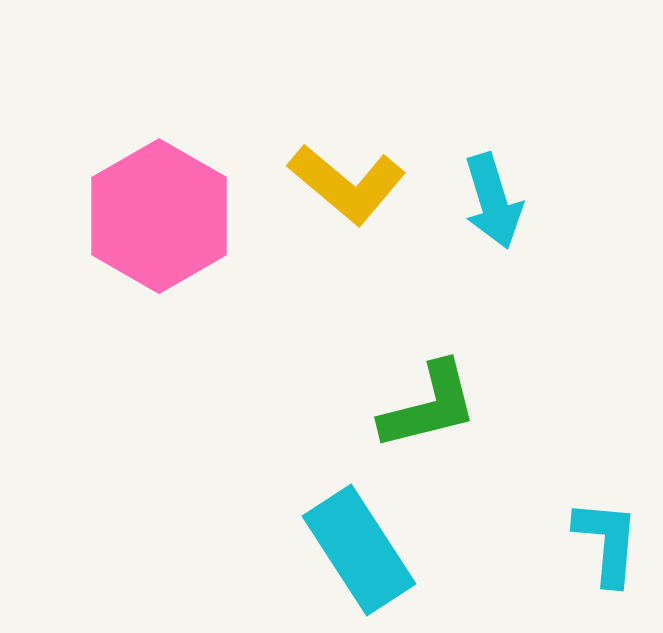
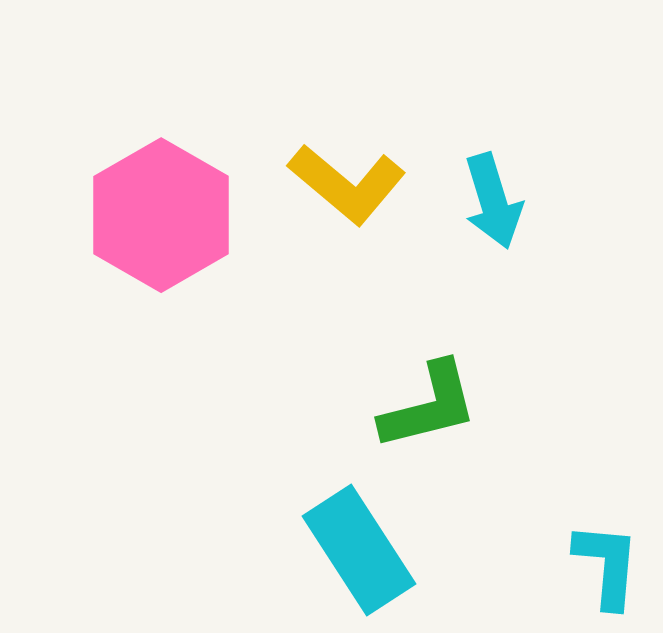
pink hexagon: moved 2 px right, 1 px up
cyan L-shape: moved 23 px down
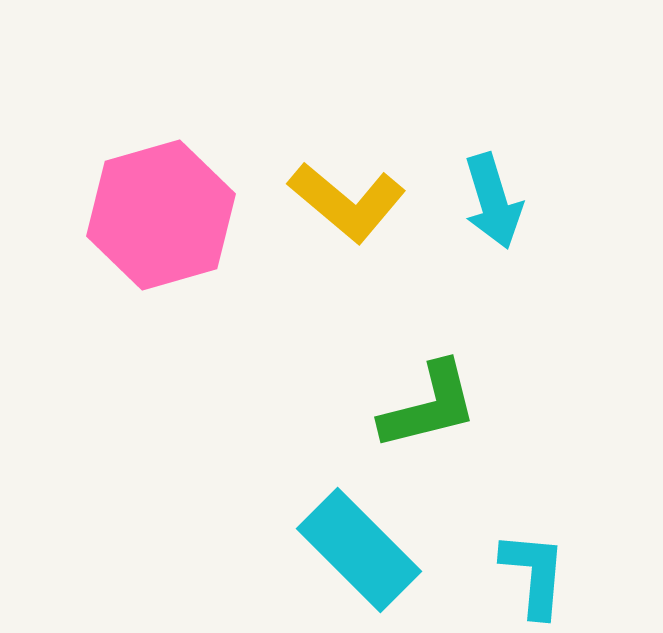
yellow L-shape: moved 18 px down
pink hexagon: rotated 14 degrees clockwise
cyan rectangle: rotated 12 degrees counterclockwise
cyan L-shape: moved 73 px left, 9 px down
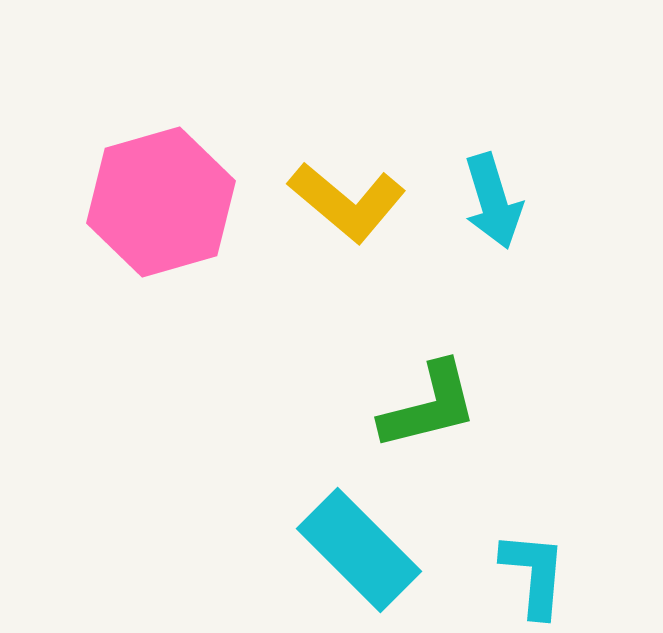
pink hexagon: moved 13 px up
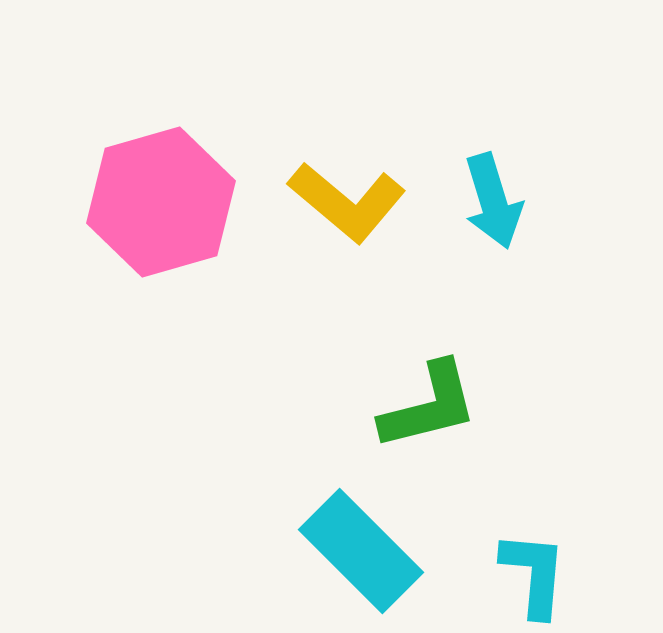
cyan rectangle: moved 2 px right, 1 px down
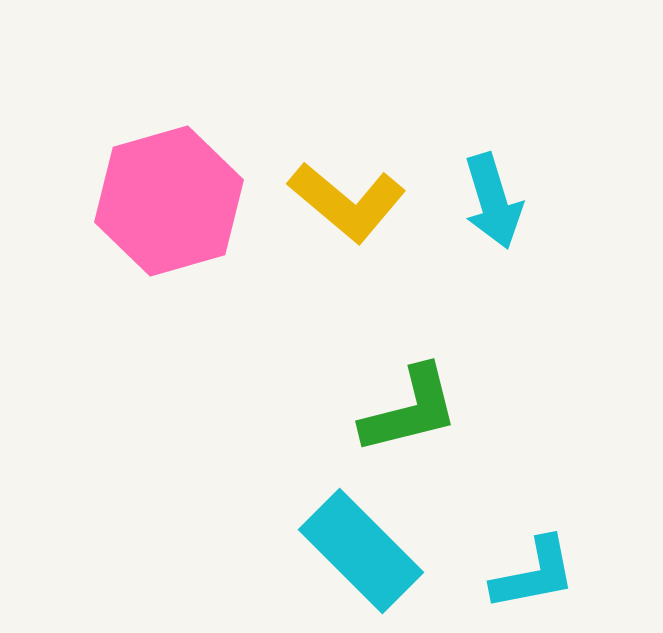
pink hexagon: moved 8 px right, 1 px up
green L-shape: moved 19 px left, 4 px down
cyan L-shape: rotated 74 degrees clockwise
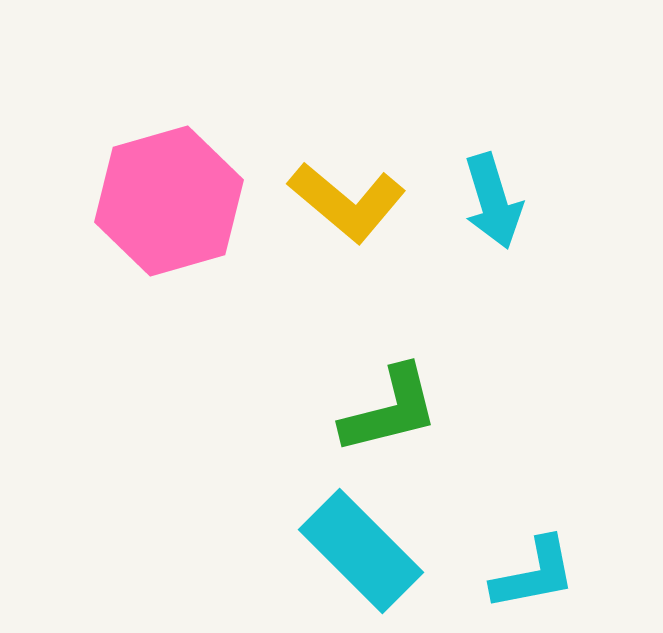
green L-shape: moved 20 px left
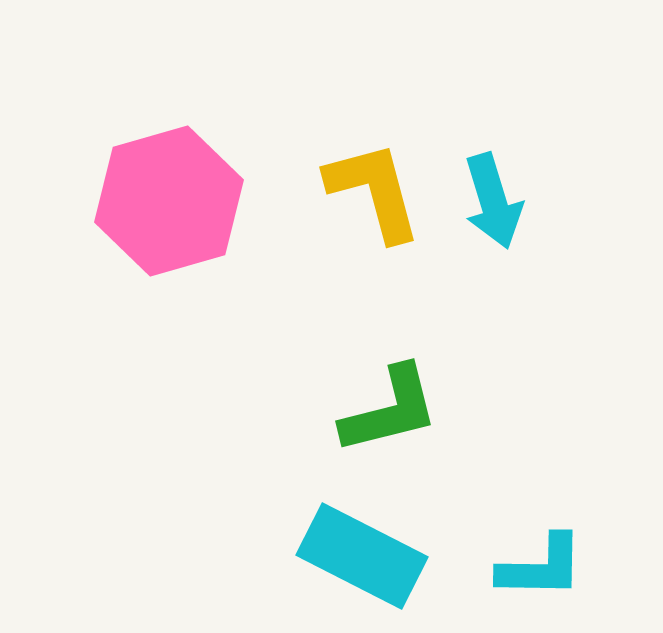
yellow L-shape: moved 27 px right, 11 px up; rotated 145 degrees counterclockwise
cyan rectangle: moved 1 px right, 5 px down; rotated 18 degrees counterclockwise
cyan L-shape: moved 7 px right, 7 px up; rotated 12 degrees clockwise
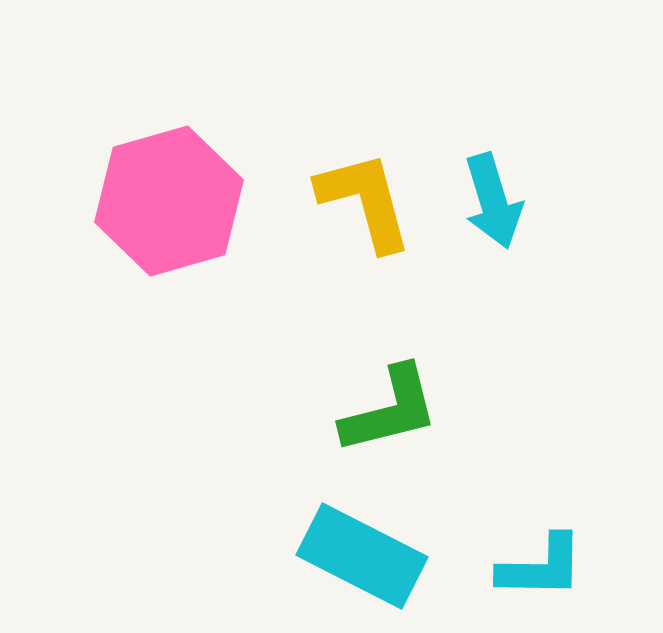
yellow L-shape: moved 9 px left, 10 px down
